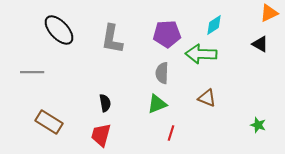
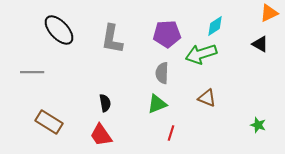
cyan diamond: moved 1 px right, 1 px down
green arrow: rotated 20 degrees counterclockwise
red trapezoid: rotated 50 degrees counterclockwise
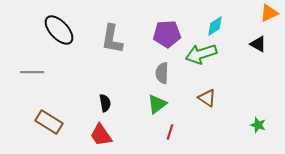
black triangle: moved 2 px left
brown triangle: rotated 12 degrees clockwise
green triangle: rotated 15 degrees counterclockwise
red line: moved 1 px left, 1 px up
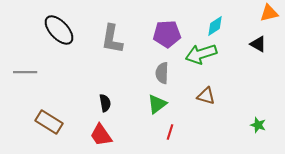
orange triangle: rotated 12 degrees clockwise
gray line: moved 7 px left
brown triangle: moved 1 px left, 2 px up; rotated 18 degrees counterclockwise
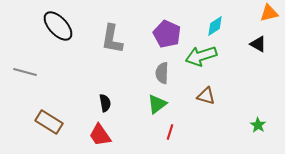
black ellipse: moved 1 px left, 4 px up
purple pentagon: rotated 28 degrees clockwise
green arrow: moved 2 px down
gray line: rotated 15 degrees clockwise
green star: rotated 14 degrees clockwise
red trapezoid: moved 1 px left
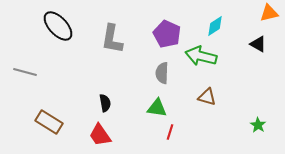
green arrow: rotated 32 degrees clockwise
brown triangle: moved 1 px right, 1 px down
green triangle: moved 4 px down; rotated 45 degrees clockwise
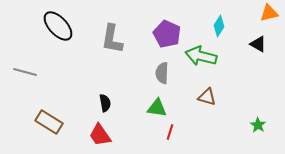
cyan diamond: moved 4 px right; rotated 25 degrees counterclockwise
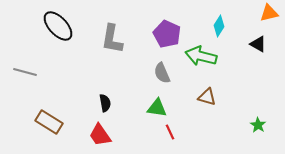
gray semicircle: rotated 25 degrees counterclockwise
red line: rotated 42 degrees counterclockwise
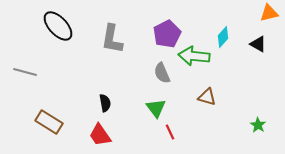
cyan diamond: moved 4 px right, 11 px down; rotated 10 degrees clockwise
purple pentagon: rotated 20 degrees clockwise
green arrow: moved 7 px left; rotated 8 degrees counterclockwise
green triangle: moved 1 px left; rotated 45 degrees clockwise
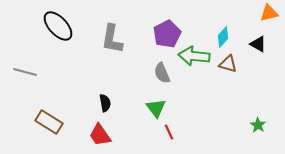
brown triangle: moved 21 px right, 33 px up
red line: moved 1 px left
